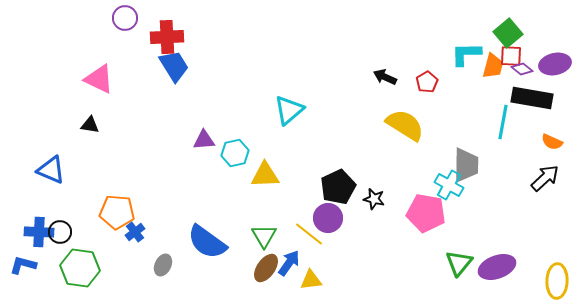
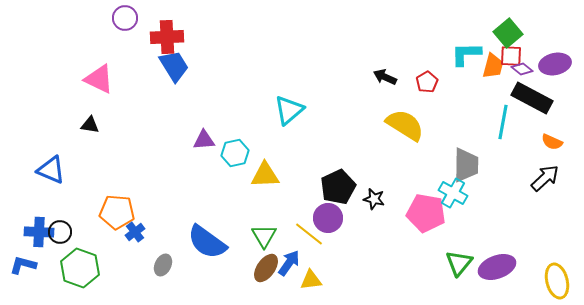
black rectangle at (532, 98): rotated 18 degrees clockwise
cyan cross at (449, 185): moved 4 px right, 8 px down
green hexagon at (80, 268): rotated 12 degrees clockwise
yellow ellipse at (557, 281): rotated 16 degrees counterclockwise
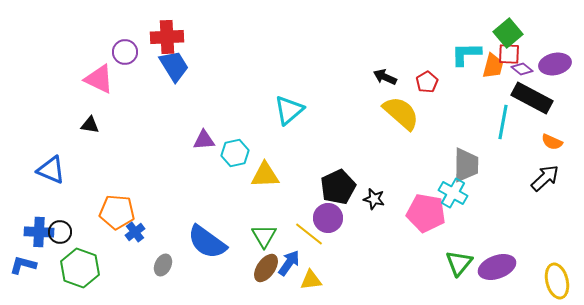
purple circle at (125, 18): moved 34 px down
red square at (511, 56): moved 2 px left, 2 px up
yellow semicircle at (405, 125): moved 4 px left, 12 px up; rotated 9 degrees clockwise
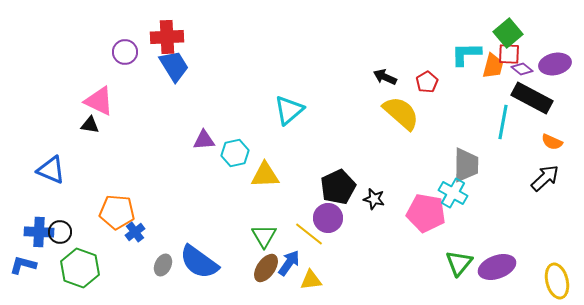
pink triangle at (99, 79): moved 22 px down
blue semicircle at (207, 242): moved 8 px left, 20 px down
